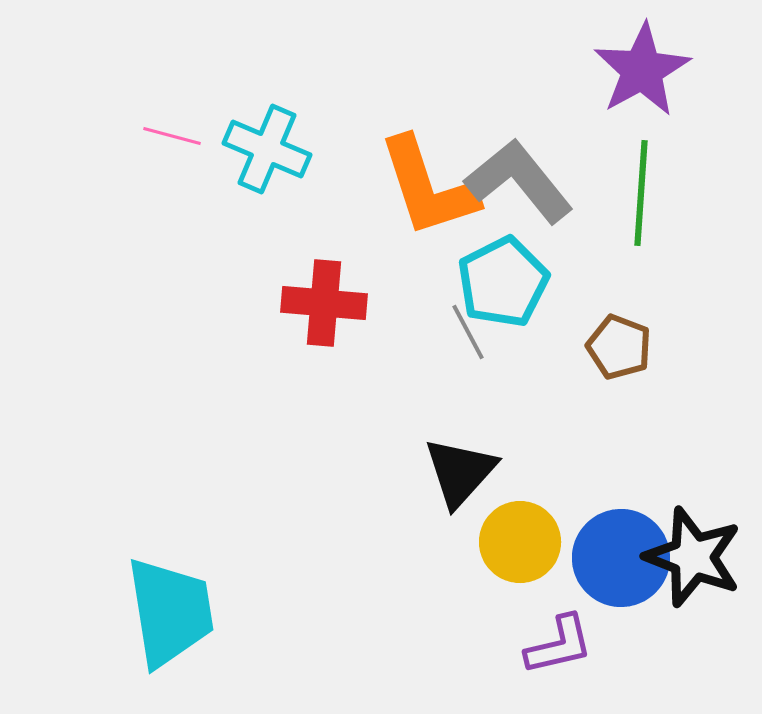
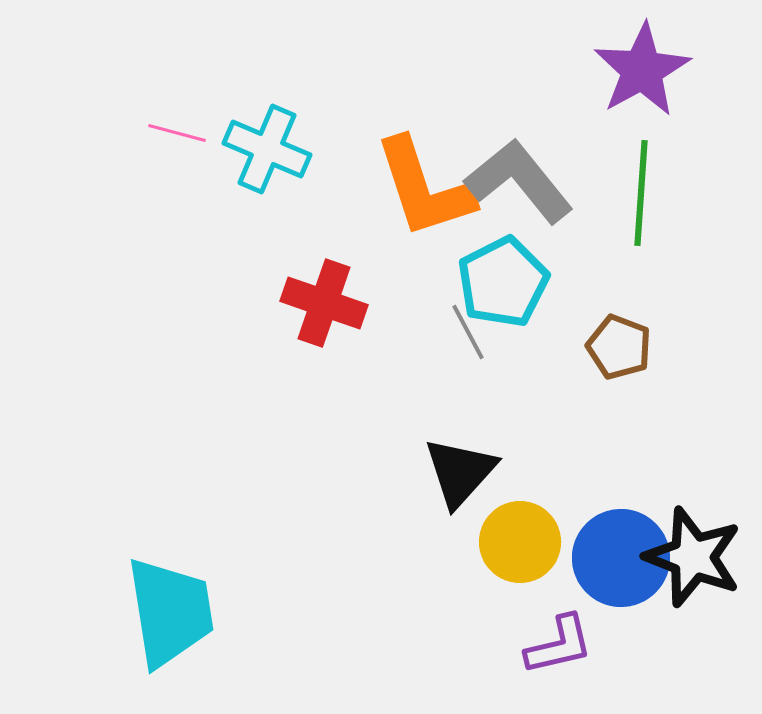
pink line: moved 5 px right, 3 px up
orange L-shape: moved 4 px left, 1 px down
red cross: rotated 14 degrees clockwise
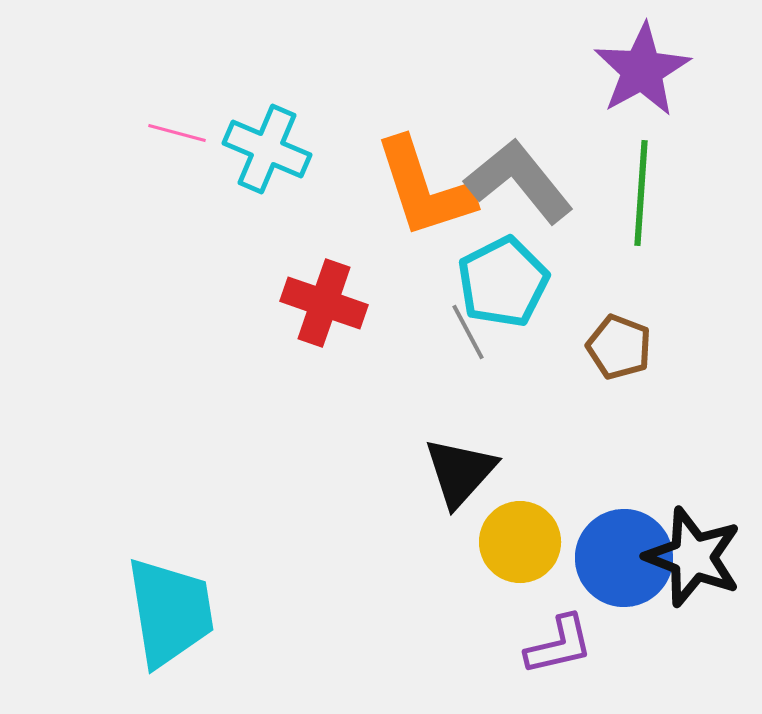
blue circle: moved 3 px right
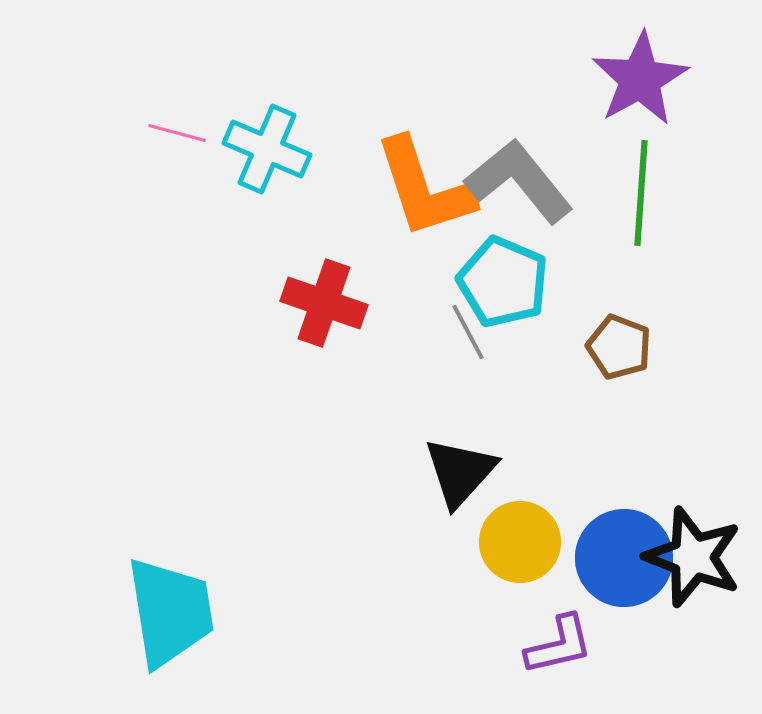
purple star: moved 2 px left, 9 px down
cyan pentagon: rotated 22 degrees counterclockwise
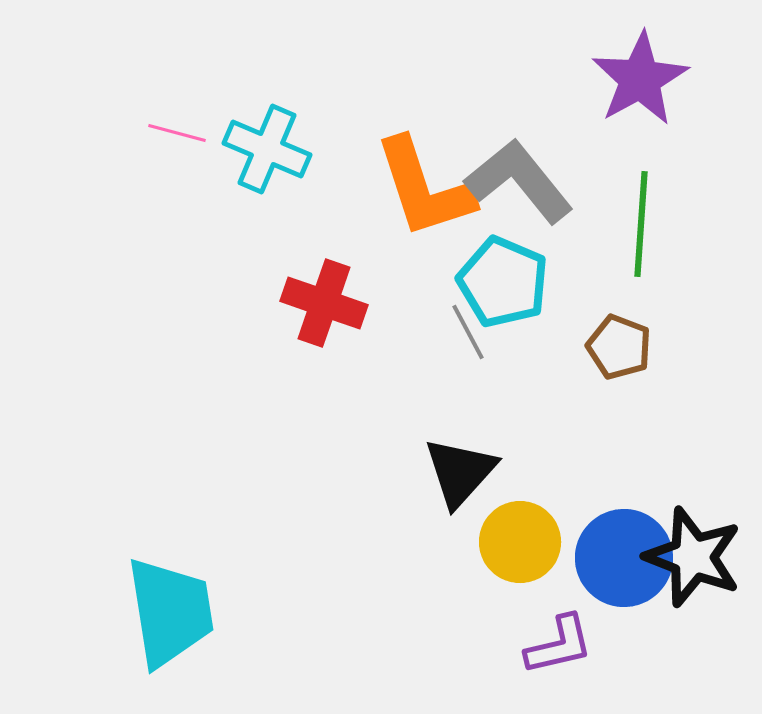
green line: moved 31 px down
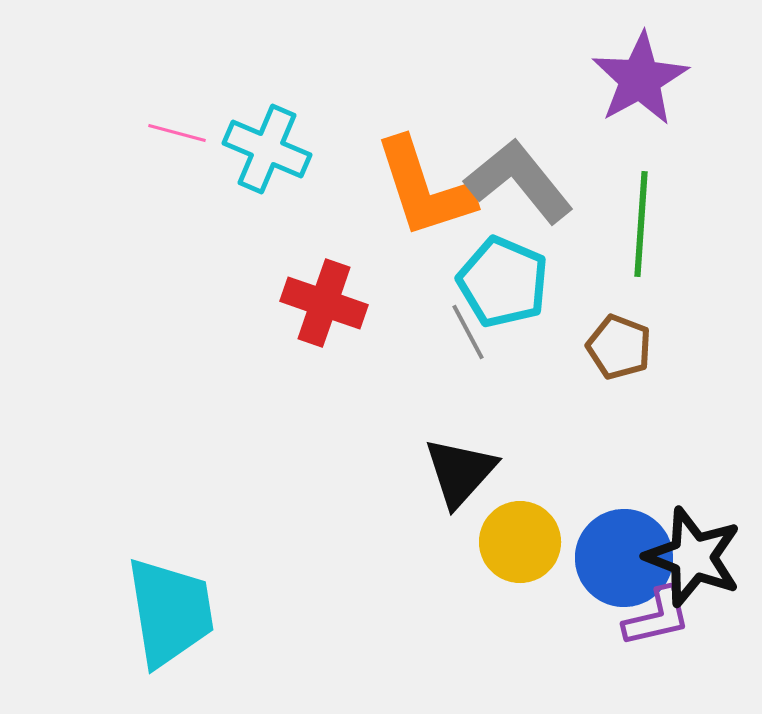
purple L-shape: moved 98 px right, 28 px up
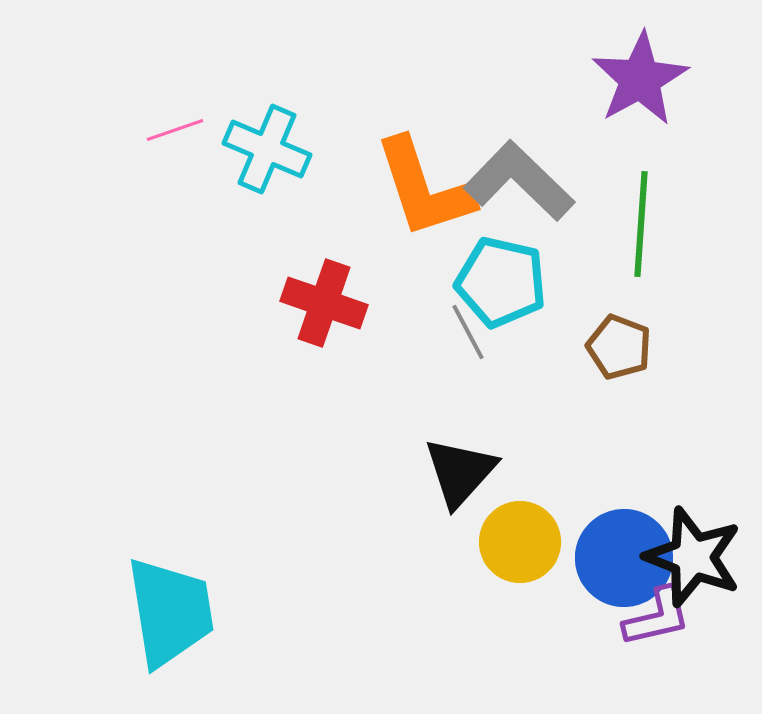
pink line: moved 2 px left, 3 px up; rotated 34 degrees counterclockwise
gray L-shape: rotated 7 degrees counterclockwise
cyan pentagon: moved 2 px left; rotated 10 degrees counterclockwise
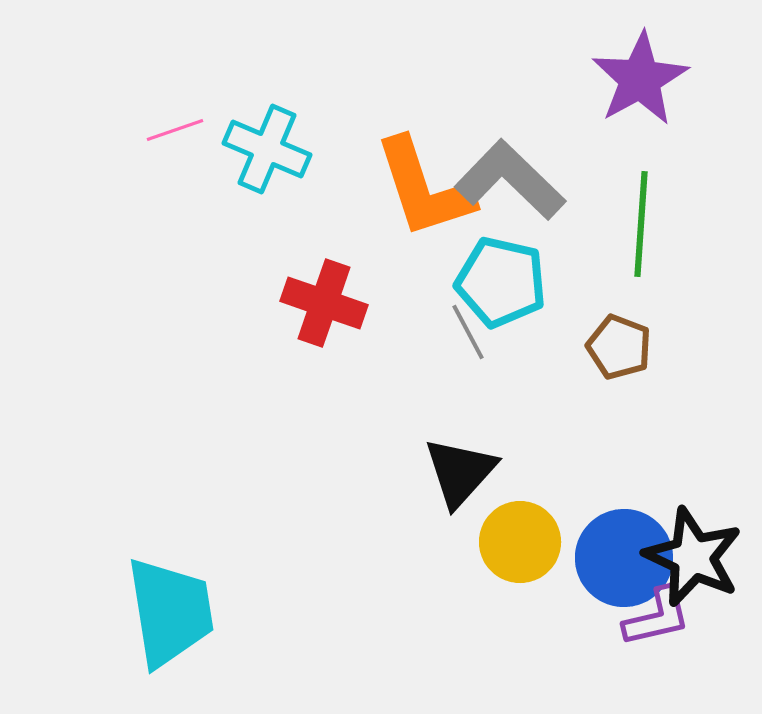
gray L-shape: moved 9 px left, 1 px up
black star: rotated 4 degrees clockwise
